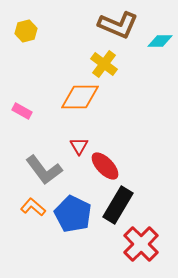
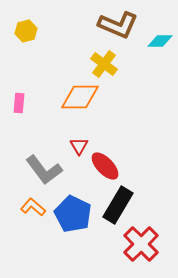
pink rectangle: moved 3 px left, 8 px up; rotated 66 degrees clockwise
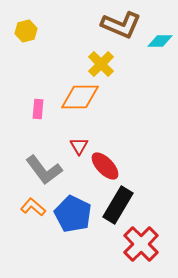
brown L-shape: moved 3 px right
yellow cross: moved 3 px left; rotated 8 degrees clockwise
pink rectangle: moved 19 px right, 6 px down
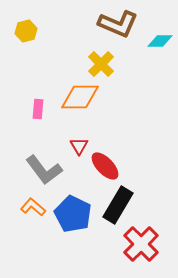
brown L-shape: moved 3 px left, 1 px up
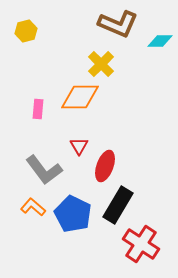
red ellipse: rotated 64 degrees clockwise
red cross: rotated 12 degrees counterclockwise
